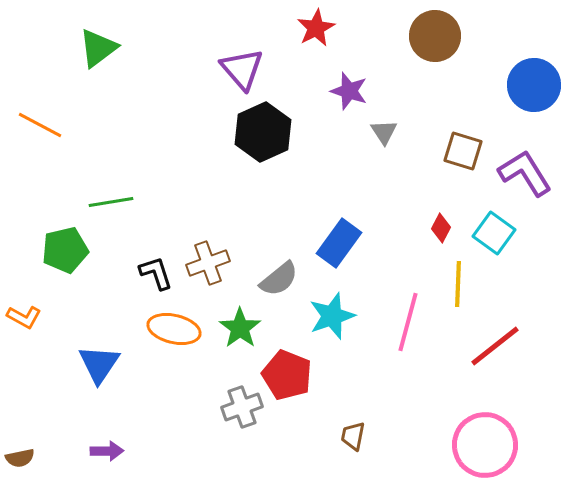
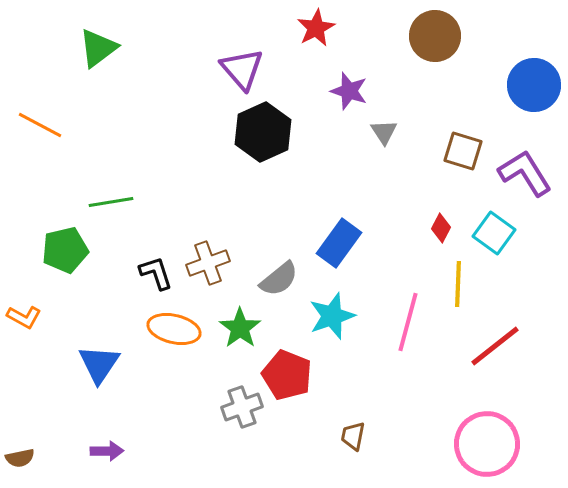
pink circle: moved 2 px right, 1 px up
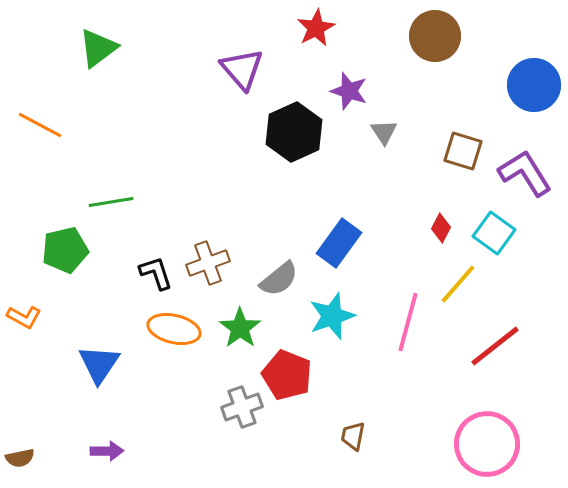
black hexagon: moved 31 px right
yellow line: rotated 39 degrees clockwise
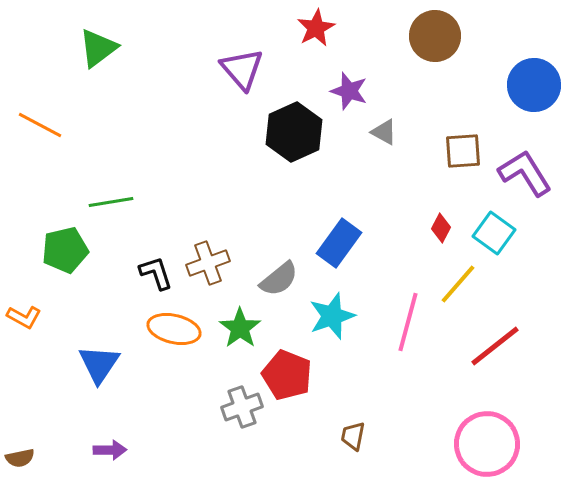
gray triangle: rotated 28 degrees counterclockwise
brown square: rotated 21 degrees counterclockwise
purple arrow: moved 3 px right, 1 px up
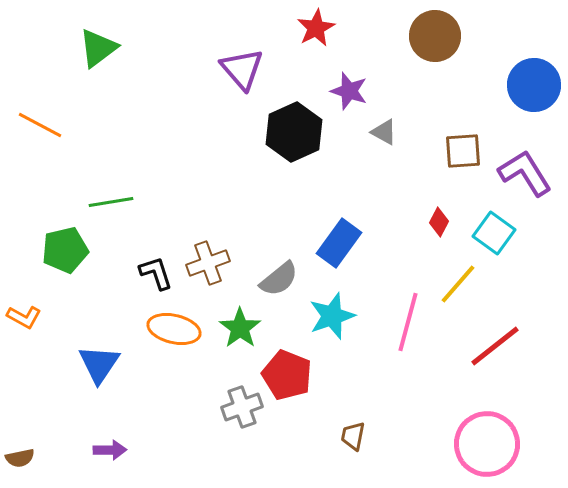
red diamond: moved 2 px left, 6 px up
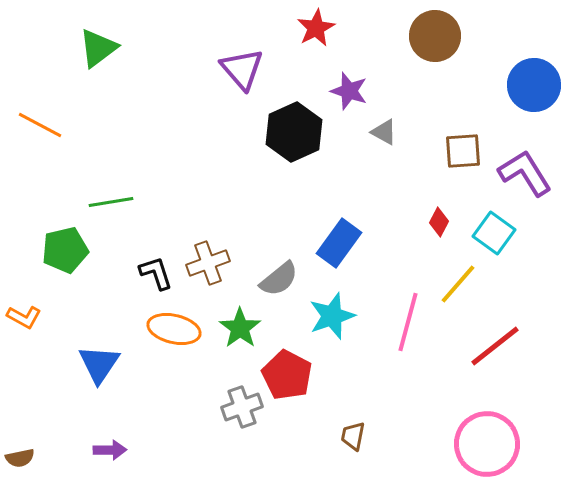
red pentagon: rotated 6 degrees clockwise
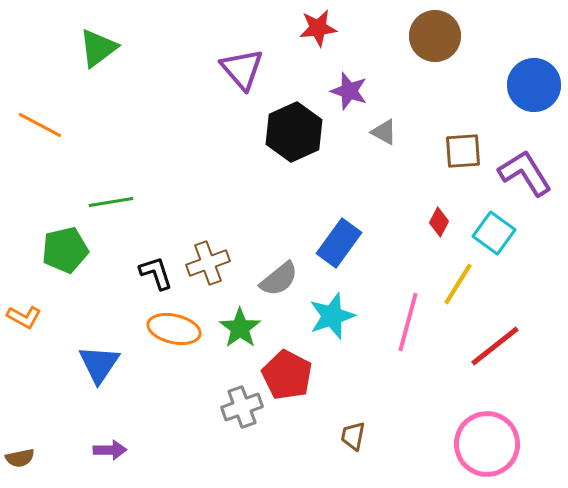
red star: moved 2 px right; rotated 21 degrees clockwise
yellow line: rotated 9 degrees counterclockwise
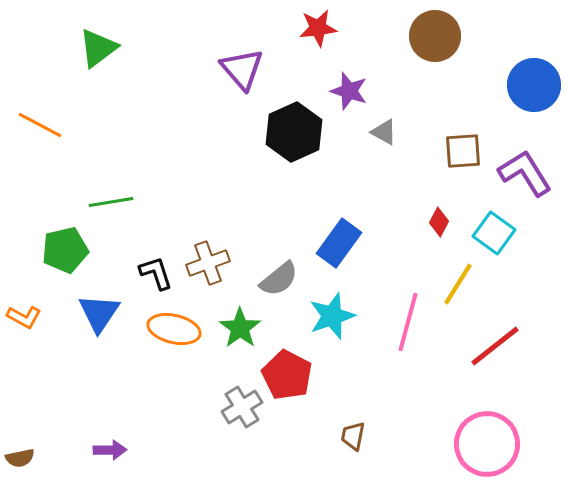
blue triangle: moved 51 px up
gray cross: rotated 12 degrees counterclockwise
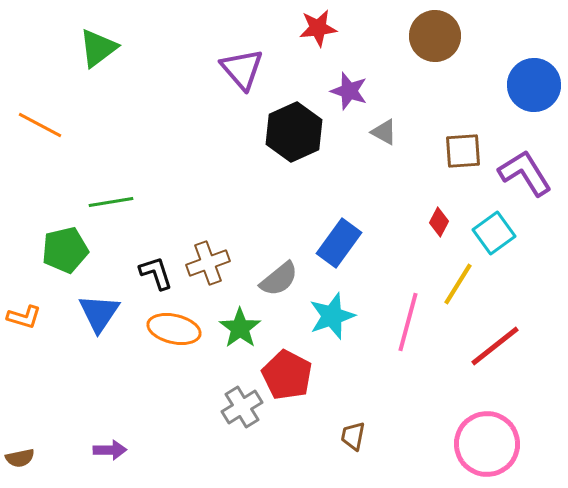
cyan square: rotated 18 degrees clockwise
orange L-shape: rotated 12 degrees counterclockwise
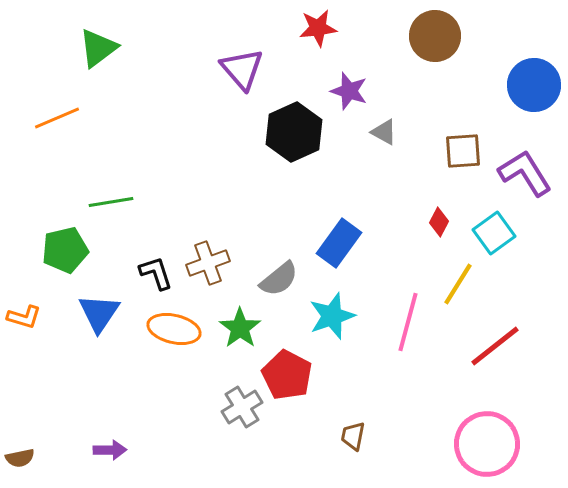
orange line: moved 17 px right, 7 px up; rotated 51 degrees counterclockwise
